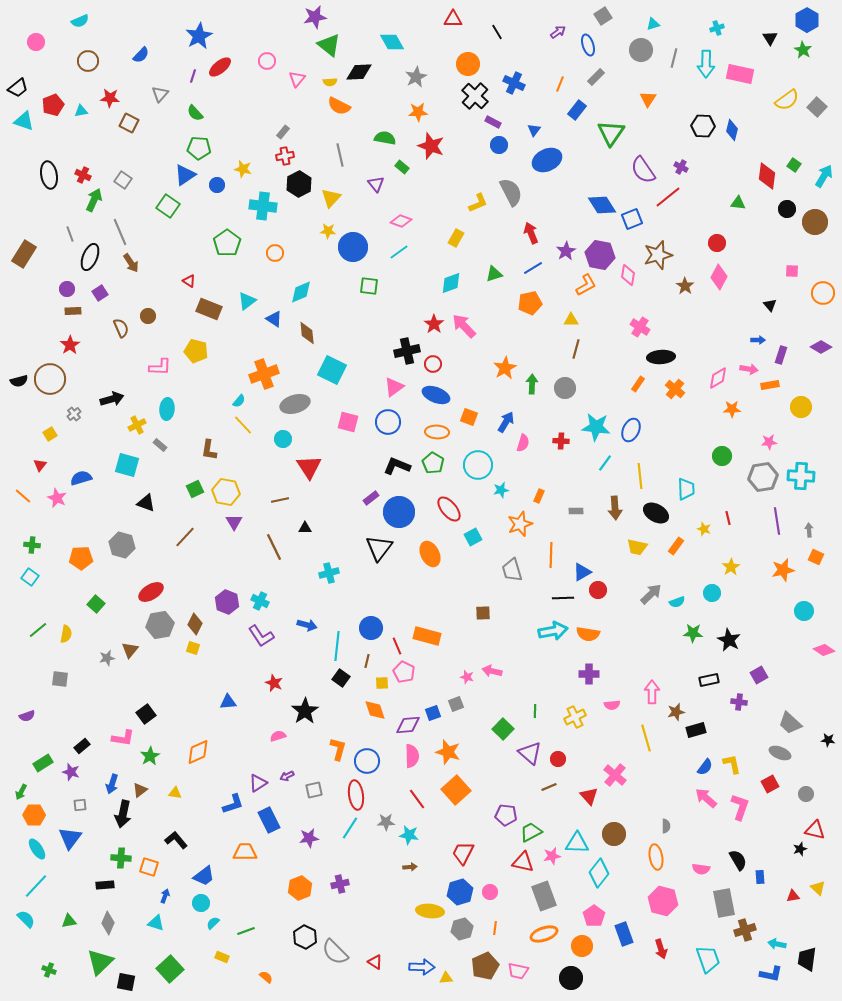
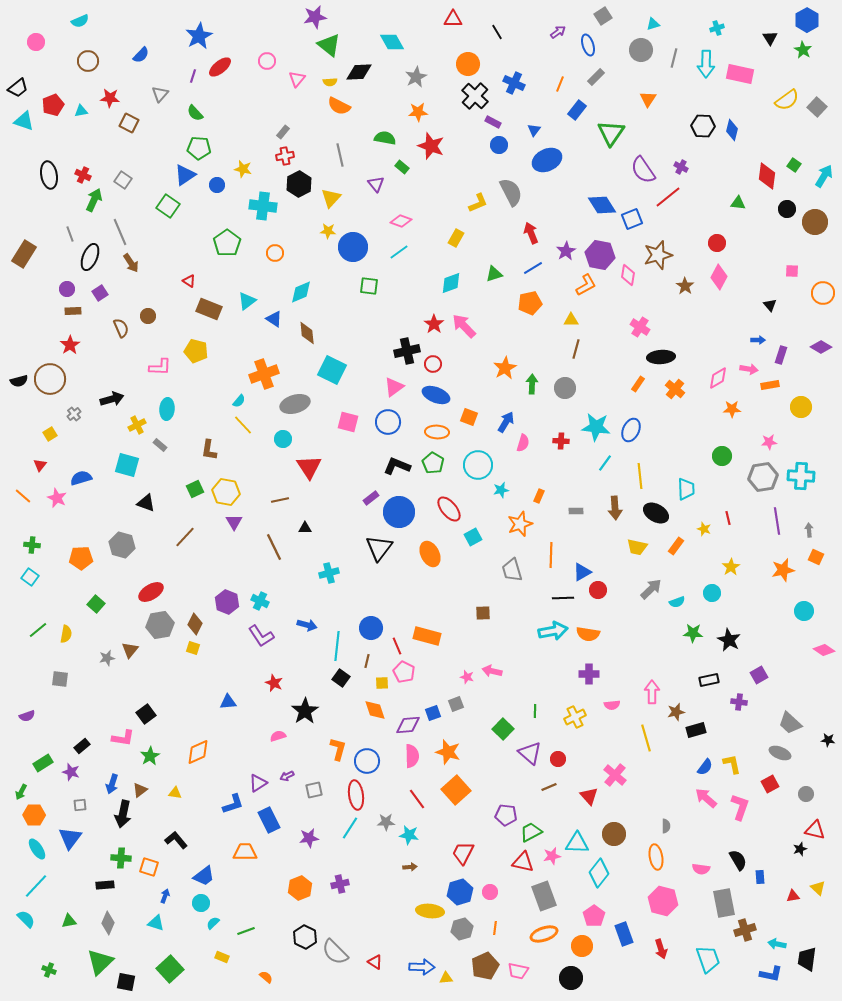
gray arrow at (651, 594): moved 5 px up
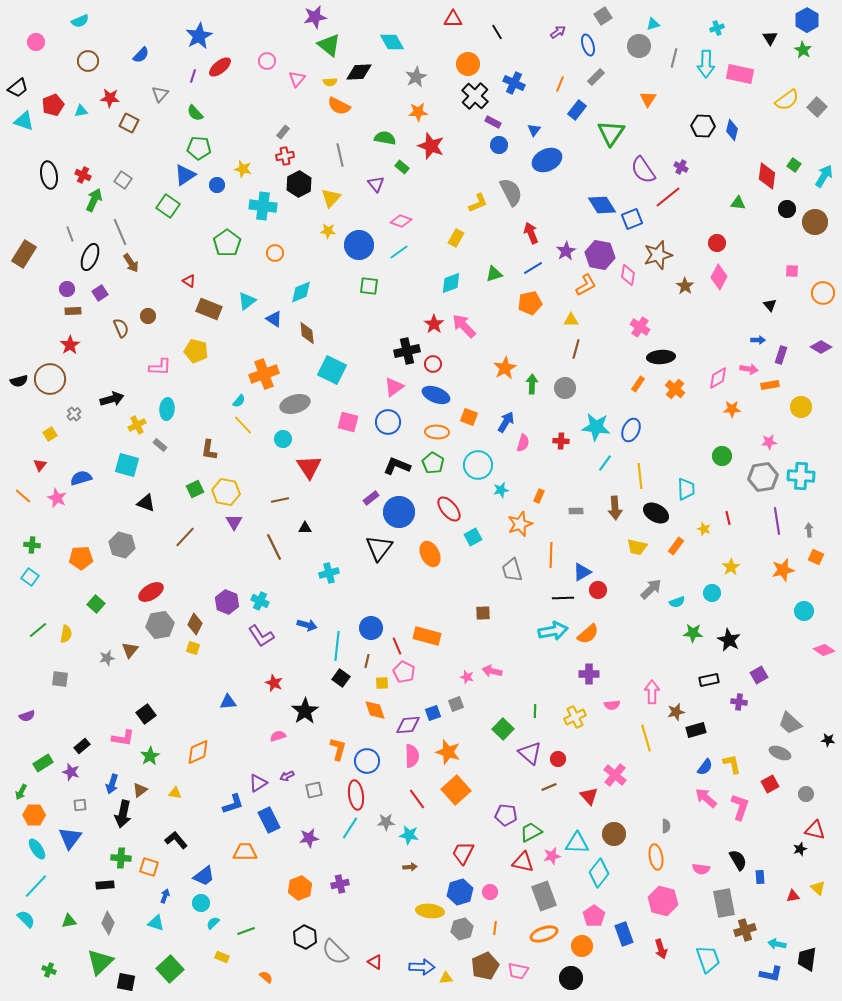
gray circle at (641, 50): moved 2 px left, 4 px up
blue circle at (353, 247): moved 6 px right, 2 px up
orange semicircle at (588, 634): rotated 50 degrees counterclockwise
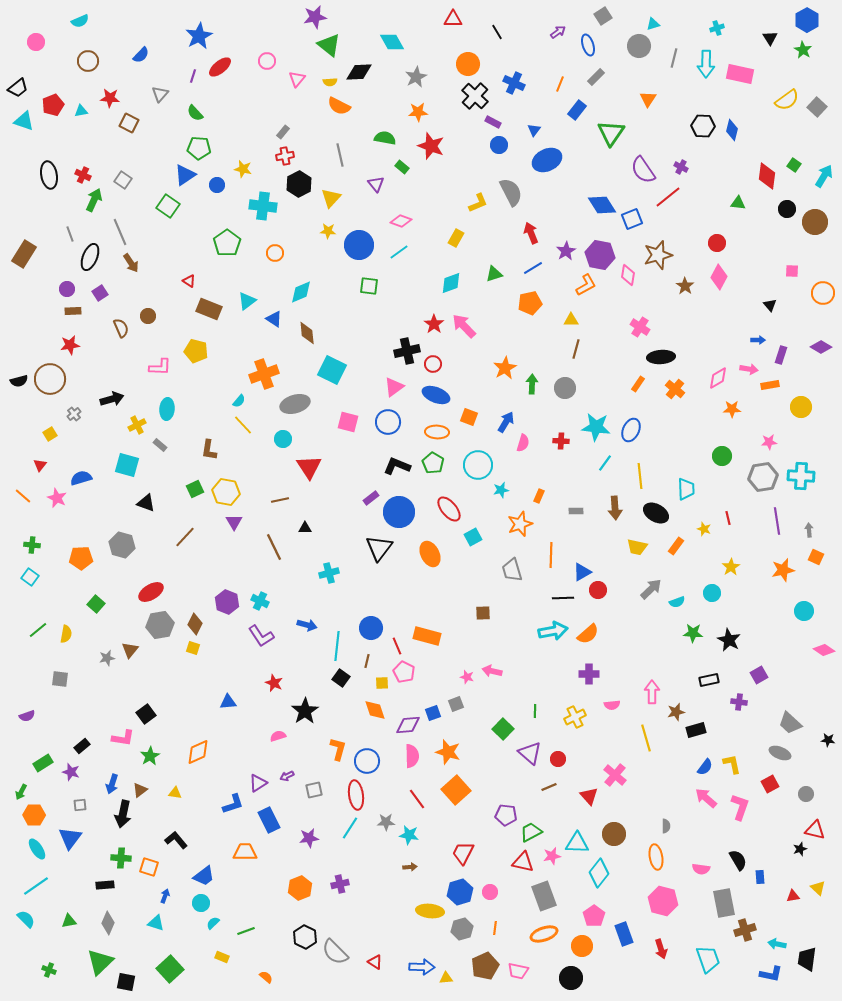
red star at (70, 345): rotated 24 degrees clockwise
cyan line at (36, 886): rotated 12 degrees clockwise
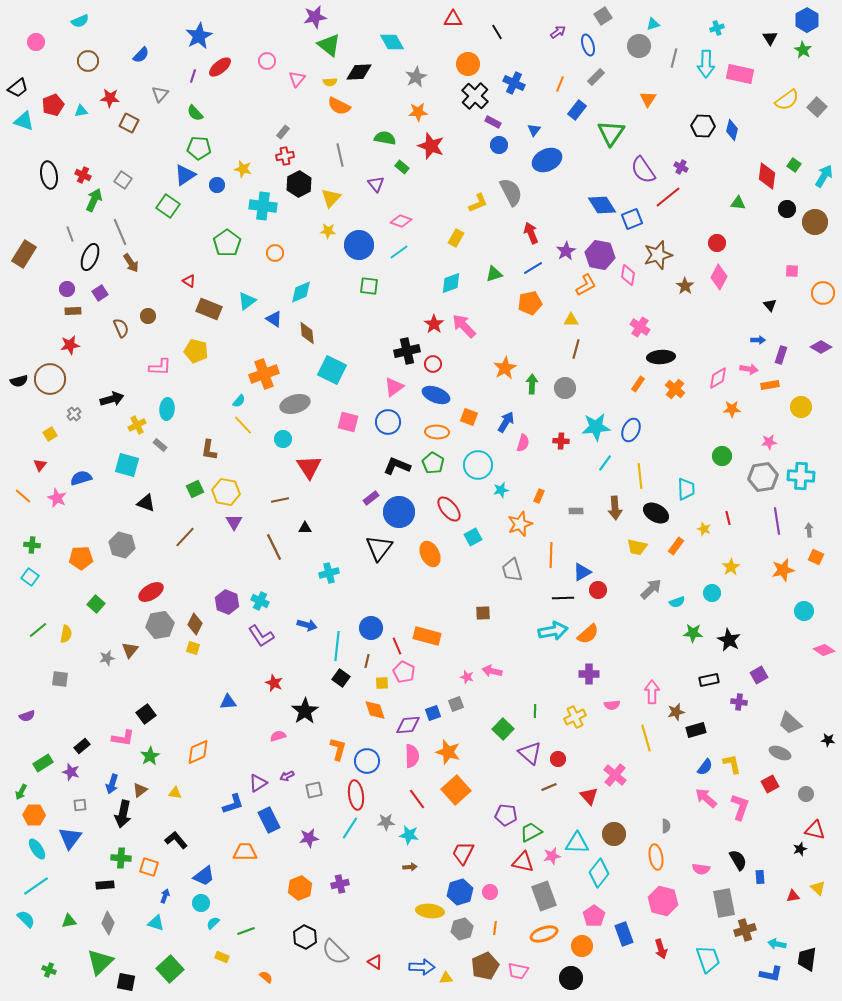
cyan star at (596, 427): rotated 12 degrees counterclockwise
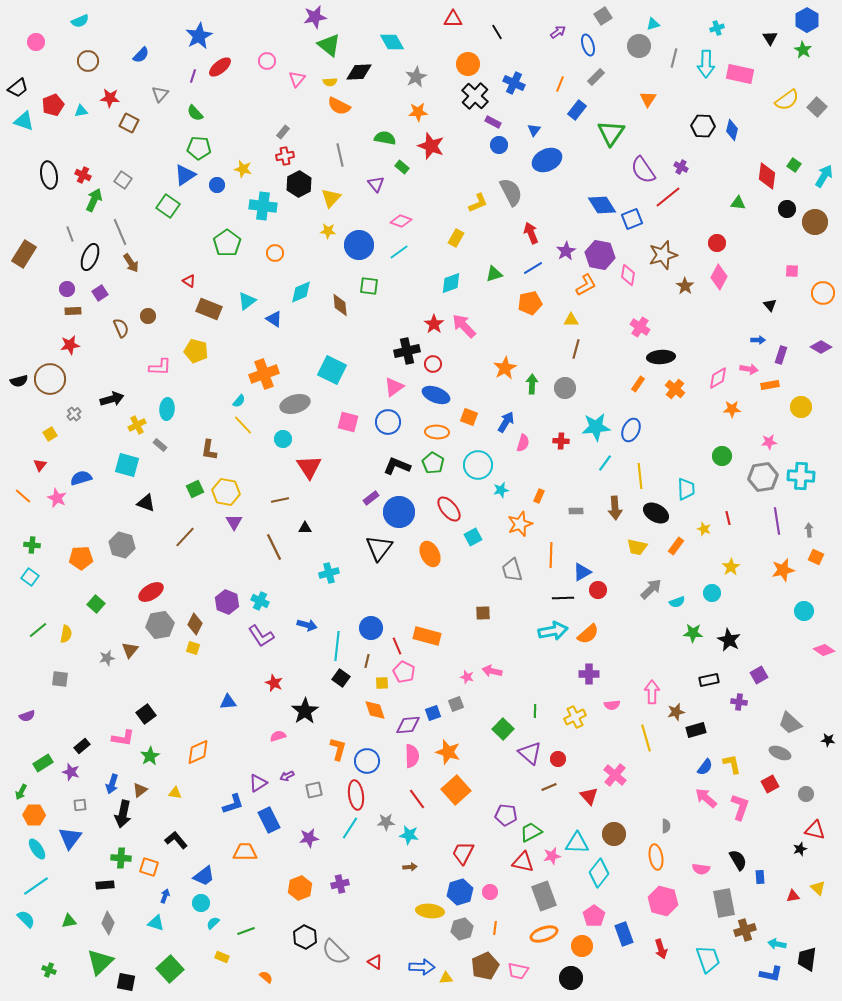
brown star at (658, 255): moved 5 px right
brown diamond at (307, 333): moved 33 px right, 28 px up
